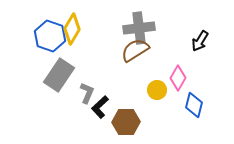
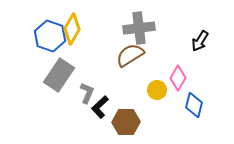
brown semicircle: moved 5 px left, 5 px down
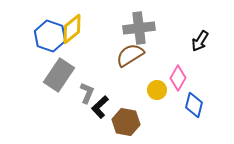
yellow diamond: rotated 20 degrees clockwise
brown hexagon: rotated 12 degrees clockwise
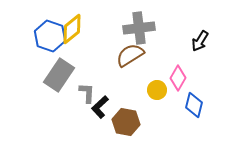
gray L-shape: rotated 20 degrees counterclockwise
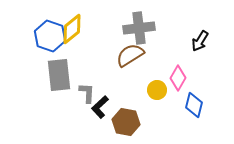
gray rectangle: rotated 40 degrees counterclockwise
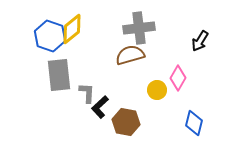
brown semicircle: rotated 16 degrees clockwise
blue diamond: moved 18 px down
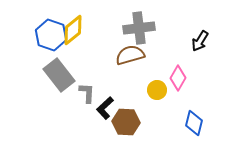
yellow diamond: moved 1 px right, 1 px down
blue hexagon: moved 1 px right, 1 px up
gray rectangle: rotated 32 degrees counterclockwise
black L-shape: moved 5 px right, 1 px down
brown hexagon: rotated 8 degrees counterclockwise
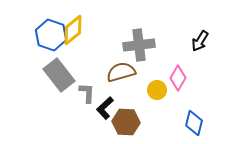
gray cross: moved 17 px down
brown semicircle: moved 9 px left, 17 px down
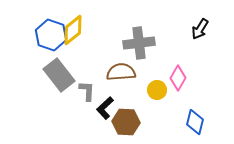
black arrow: moved 12 px up
gray cross: moved 2 px up
brown semicircle: rotated 12 degrees clockwise
gray L-shape: moved 2 px up
blue diamond: moved 1 px right, 1 px up
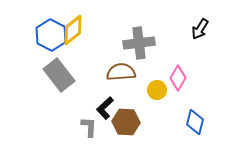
blue hexagon: rotated 8 degrees clockwise
gray L-shape: moved 2 px right, 36 px down
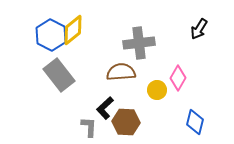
black arrow: moved 1 px left
